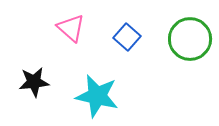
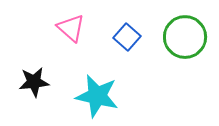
green circle: moved 5 px left, 2 px up
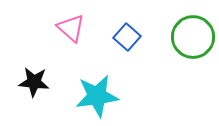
green circle: moved 8 px right
black star: rotated 12 degrees clockwise
cyan star: rotated 21 degrees counterclockwise
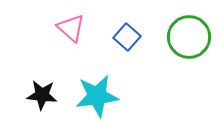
green circle: moved 4 px left
black star: moved 8 px right, 13 px down
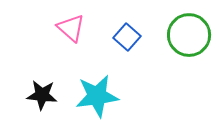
green circle: moved 2 px up
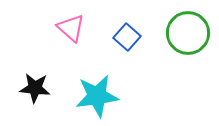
green circle: moved 1 px left, 2 px up
black star: moved 7 px left, 7 px up
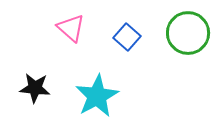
cyan star: rotated 21 degrees counterclockwise
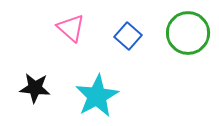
blue square: moved 1 px right, 1 px up
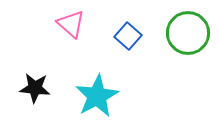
pink triangle: moved 4 px up
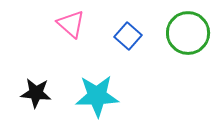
black star: moved 1 px right, 5 px down
cyan star: rotated 27 degrees clockwise
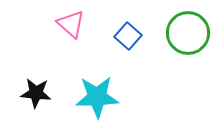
cyan star: moved 1 px down
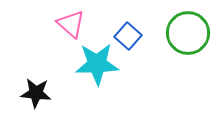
cyan star: moved 33 px up
